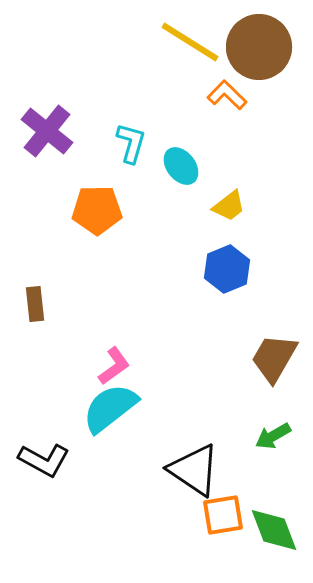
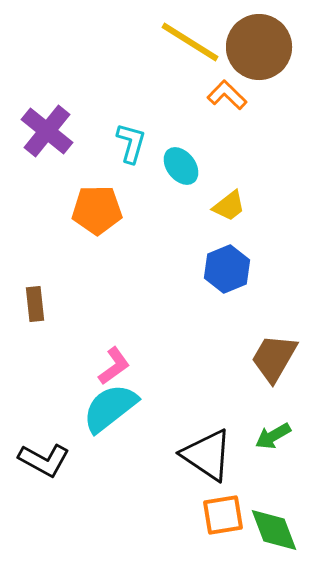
black triangle: moved 13 px right, 15 px up
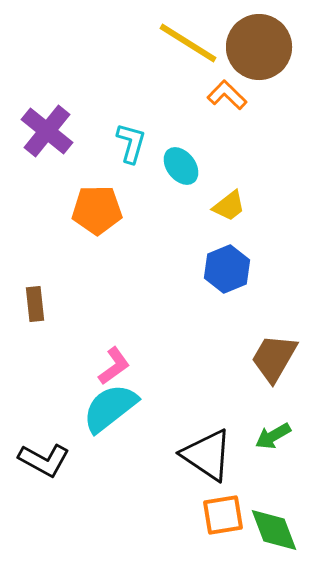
yellow line: moved 2 px left, 1 px down
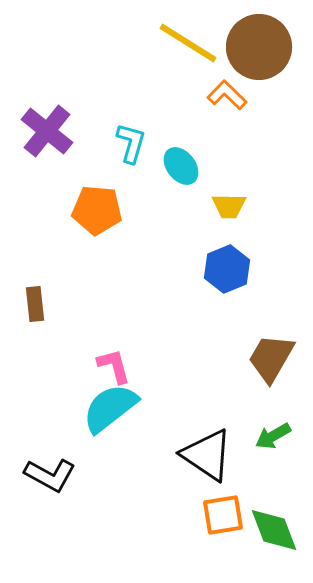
yellow trapezoid: rotated 39 degrees clockwise
orange pentagon: rotated 6 degrees clockwise
brown trapezoid: moved 3 px left
pink L-shape: rotated 69 degrees counterclockwise
black L-shape: moved 6 px right, 15 px down
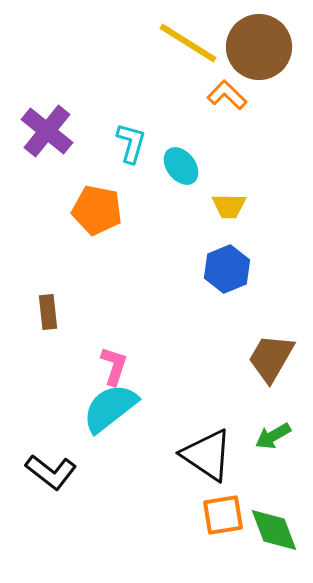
orange pentagon: rotated 6 degrees clockwise
brown rectangle: moved 13 px right, 8 px down
pink L-shape: rotated 33 degrees clockwise
black L-shape: moved 1 px right, 3 px up; rotated 9 degrees clockwise
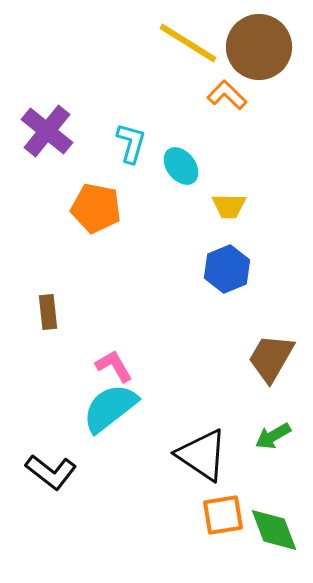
orange pentagon: moved 1 px left, 2 px up
pink L-shape: rotated 48 degrees counterclockwise
black triangle: moved 5 px left
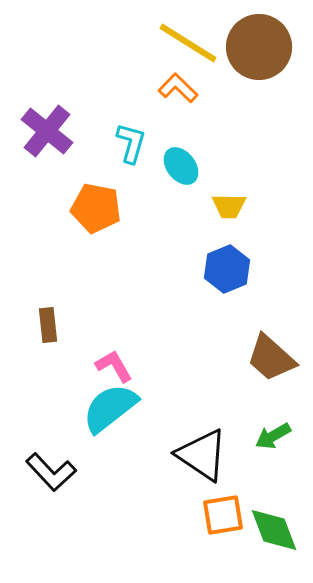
orange L-shape: moved 49 px left, 7 px up
brown rectangle: moved 13 px down
brown trapezoid: rotated 78 degrees counterclockwise
black L-shape: rotated 9 degrees clockwise
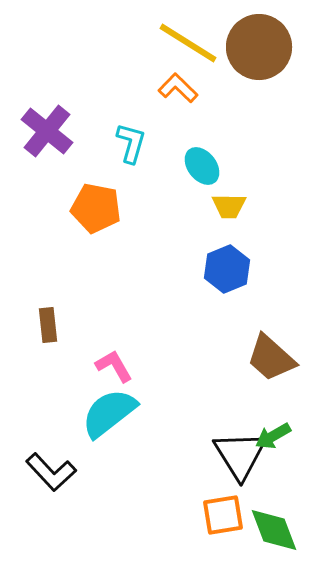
cyan ellipse: moved 21 px right
cyan semicircle: moved 1 px left, 5 px down
black triangle: moved 38 px right; rotated 24 degrees clockwise
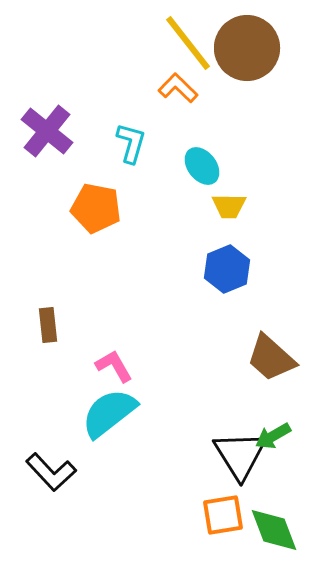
yellow line: rotated 20 degrees clockwise
brown circle: moved 12 px left, 1 px down
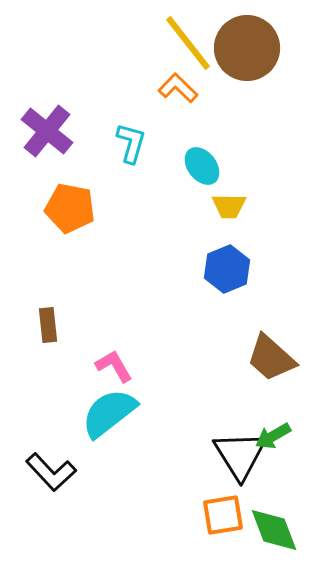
orange pentagon: moved 26 px left
